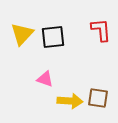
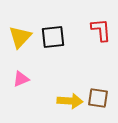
yellow triangle: moved 2 px left, 3 px down
pink triangle: moved 24 px left; rotated 42 degrees counterclockwise
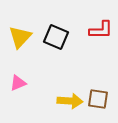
red L-shape: rotated 95 degrees clockwise
black square: moved 3 px right; rotated 30 degrees clockwise
pink triangle: moved 3 px left, 4 px down
brown square: moved 1 px down
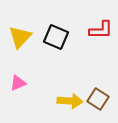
brown square: rotated 25 degrees clockwise
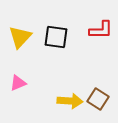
black square: rotated 15 degrees counterclockwise
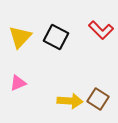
red L-shape: rotated 45 degrees clockwise
black square: rotated 20 degrees clockwise
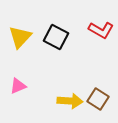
red L-shape: rotated 15 degrees counterclockwise
pink triangle: moved 3 px down
